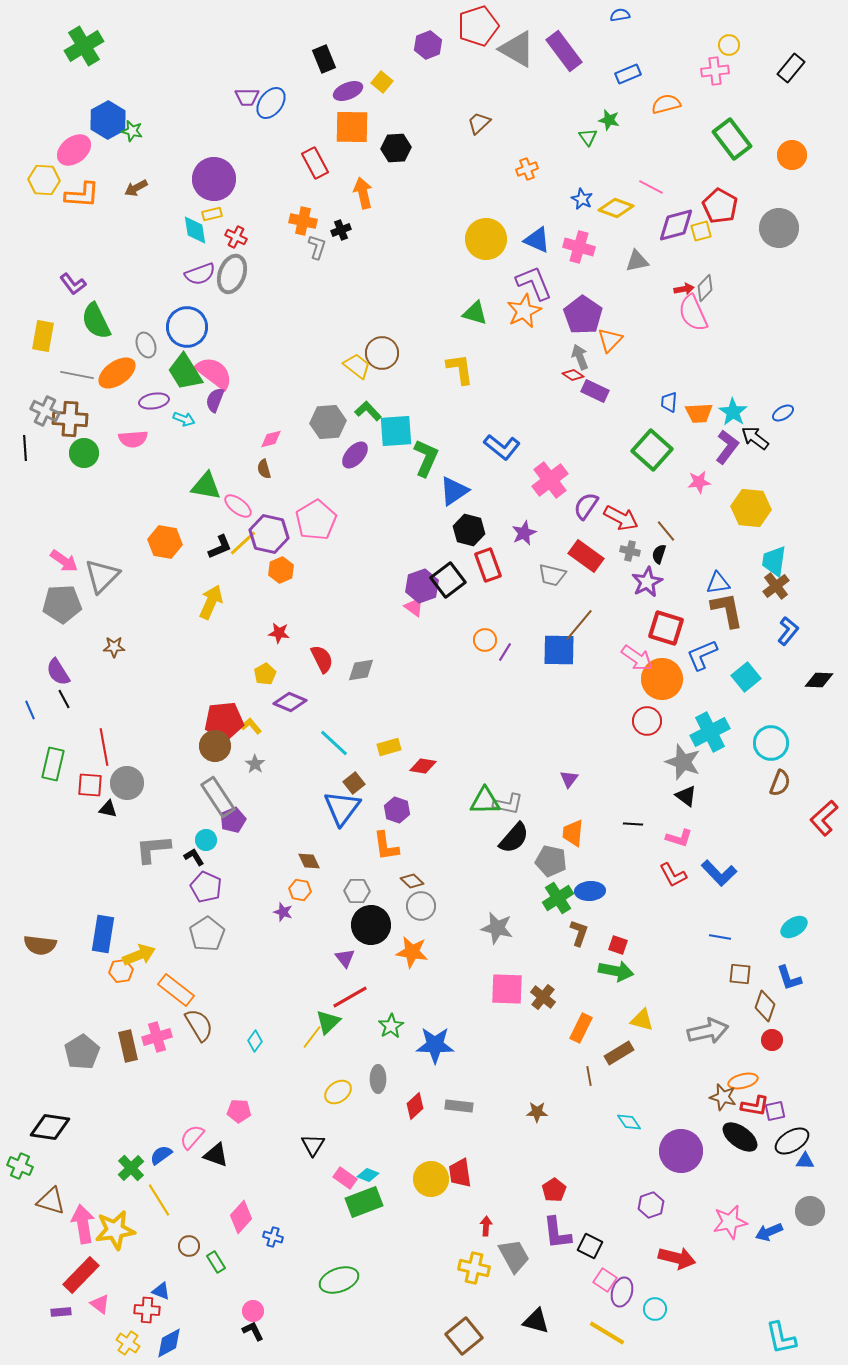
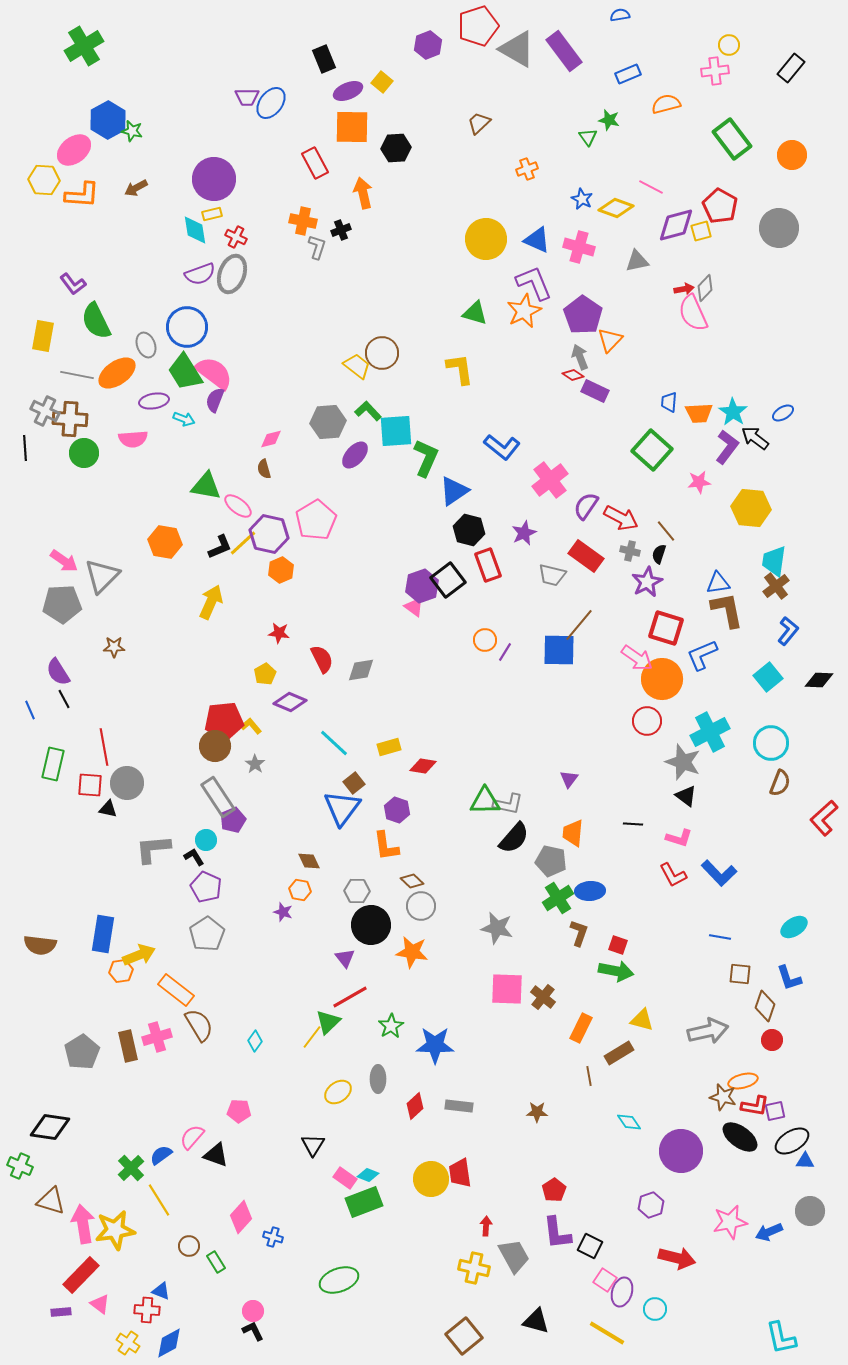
cyan square at (746, 677): moved 22 px right
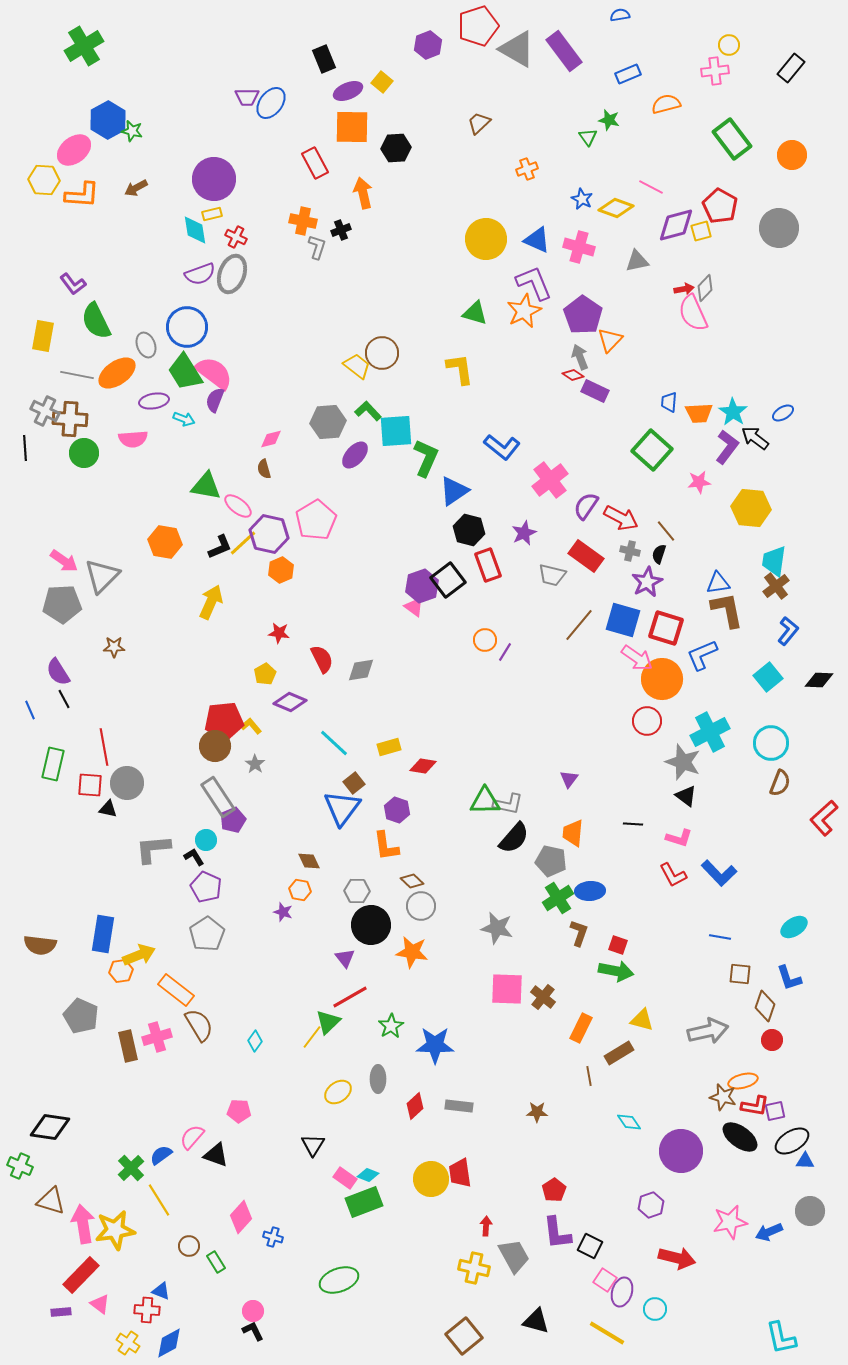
blue square at (559, 650): moved 64 px right, 30 px up; rotated 15 degrees clockwise
gray pentagon at (82, 1052): moved 1 px left, 36 px up; rotated 16 degrees counterclockwise
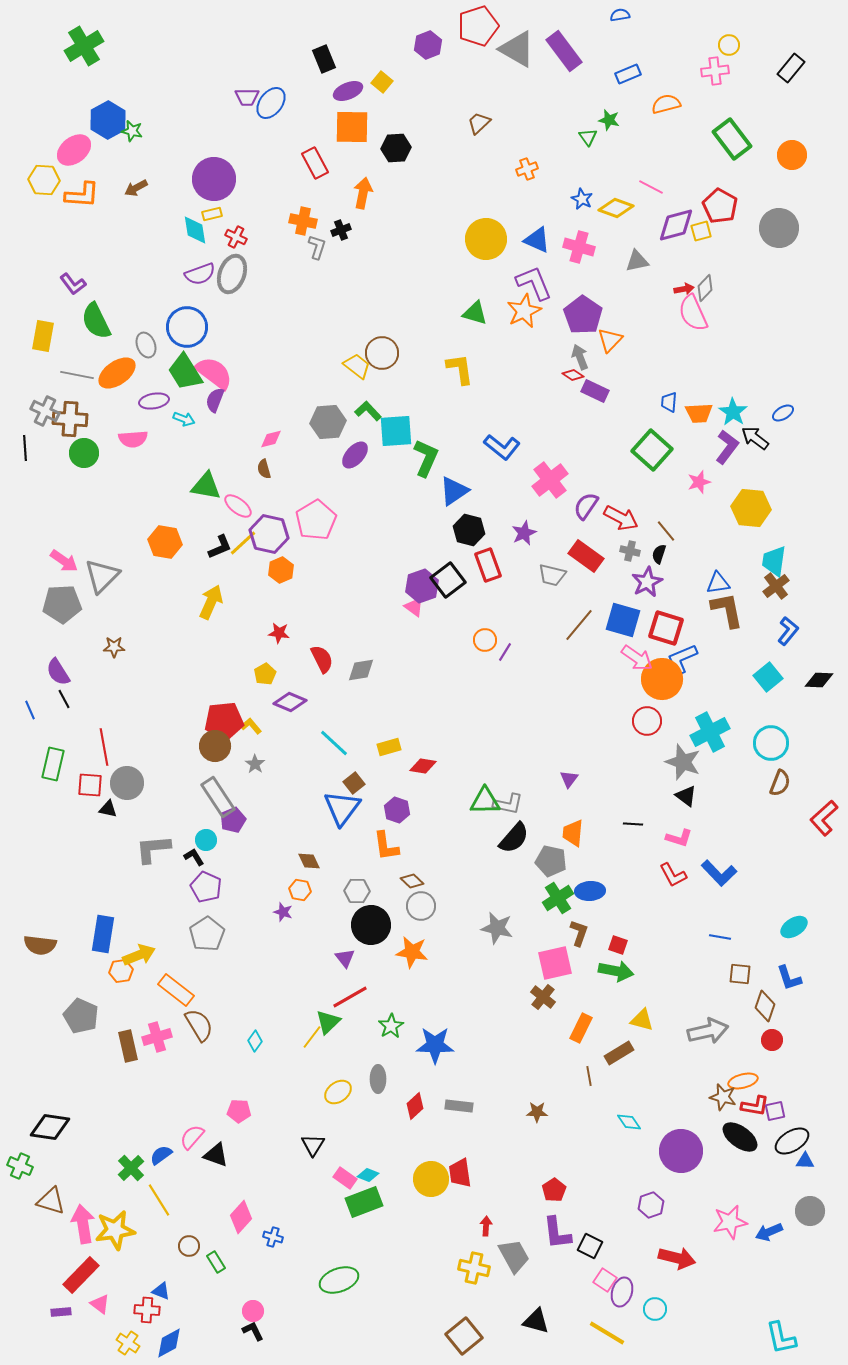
orange arrow at (363, 193): rotated 24 degrees clockwise
pink star at (699, 482): rotated 10 degrees counterclockwise
blue L-shape at (702, 655): moved 20 px left, 4 px down
pink square at (507, 989): moved 48 px right, 26 px up; rotated 15 degrees counterclockwise
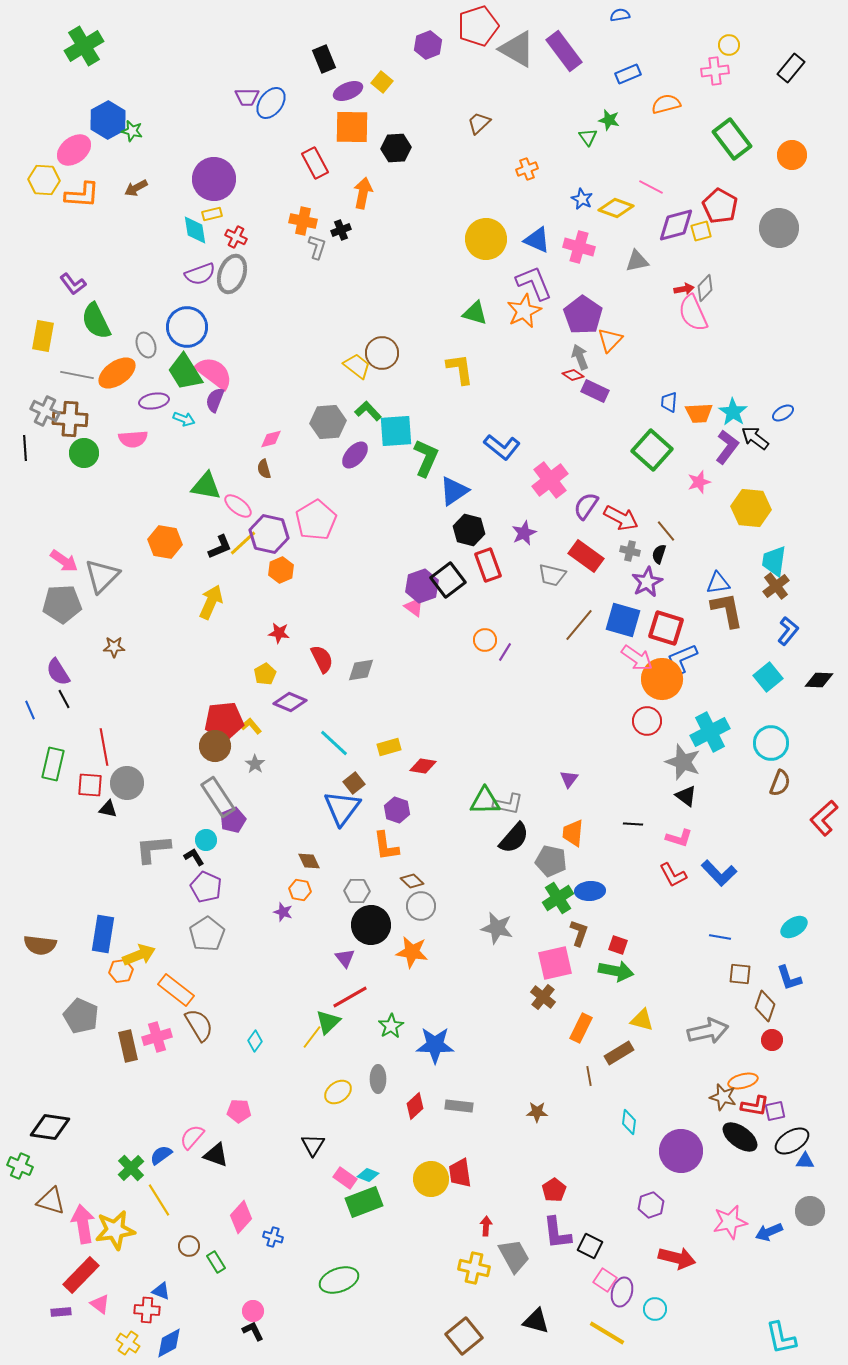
cyan diamond at (629, 1122): rotated 40 degrees clockwise
